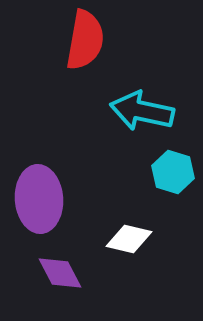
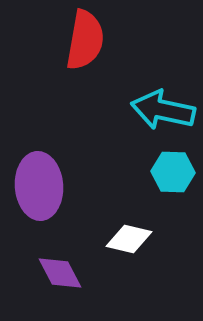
cyan arrow: moved 21 px right, 1 px up
cyan hexagon: rotated 15 degrees counterclockwise
purple ellipse: moved 13 px up
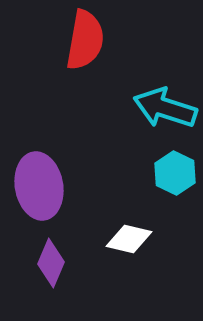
cyan arrow: moved 2 px right, 2 px up; rotated 6 degrees clockwise
cyan hexagon: moved 2 px right, 1 px down; rotated 24 degrees clockwise
purple ellipse: rotated 6 degrees counterclockwise
purple diamond: moved 9 px left, 10 px up; rotated 51 degrees clockwise
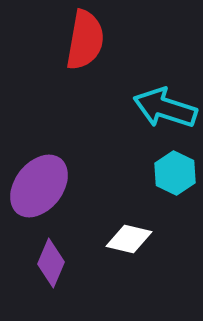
purple ellipse: rotated 48 degrees clockwise
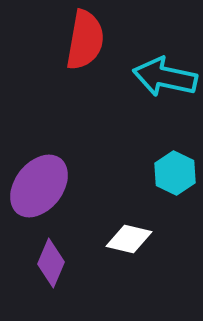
cyan arrow: moved 31 px up; rotated 6 degrees counterclockwise
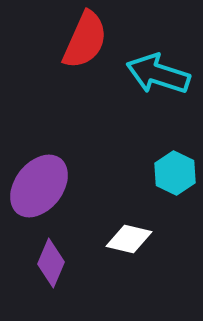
red semicircle: rotated 14 degrees clockwise
cyan arrow: moved 7 px left, 3 px up; rotated 6 degrees clockwise
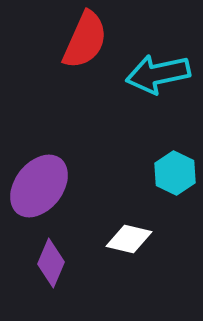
cyan arrow: rotated 30 degrees counterclockwise
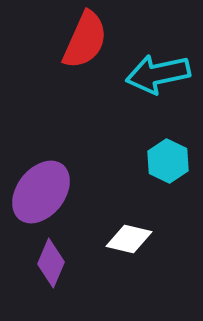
cyan hexagon: moved 7 px left, 12 px up
purple ellipse: moved 2 px right, 6 px down
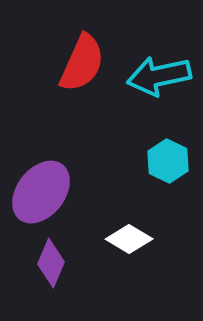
red semicircle: moved 3 px left, 23 px down
cyan arrow: moved 1 px right, 2 px down
white diamond: rotated 18 degrees clockwise
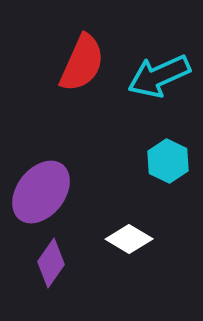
cyan arrow: rotated 12 degrees counterclockwise
purple diamond: rotated 12 degrees clockwise
